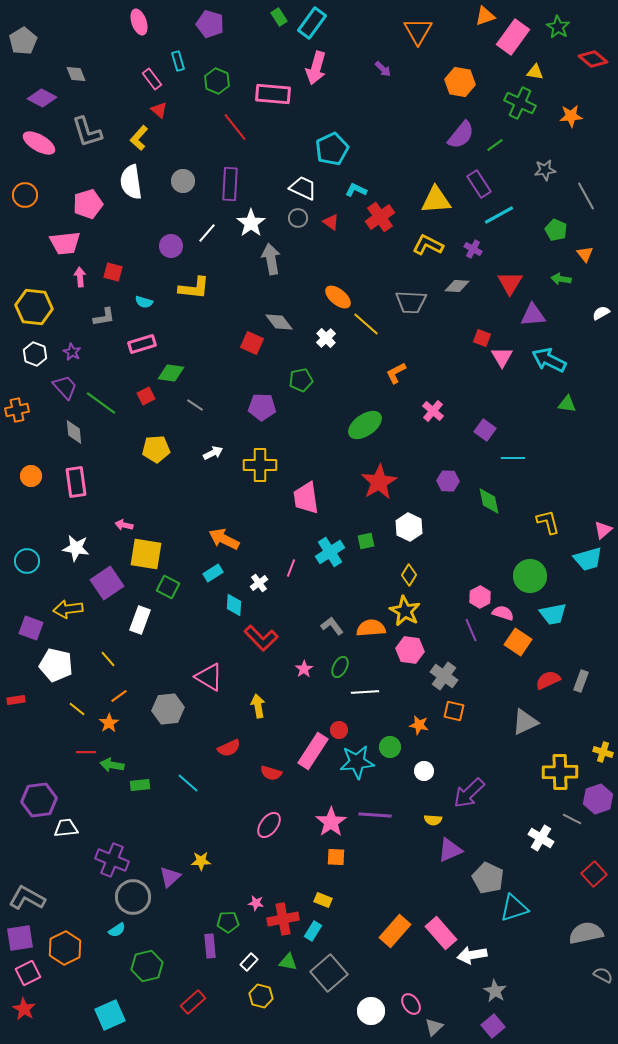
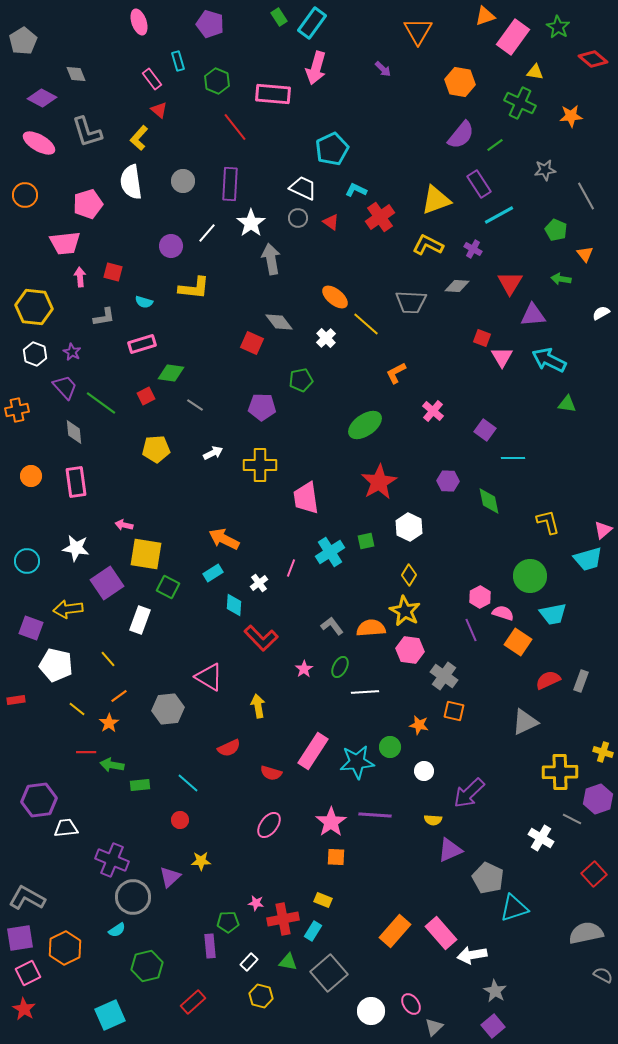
yellow triangle at (436, 200): rotated 16 degrees counterclockwise
orange ellipse at (338, 297): moved 3 px left
red circle at (339, 730): moved 159 px left, 90 px down
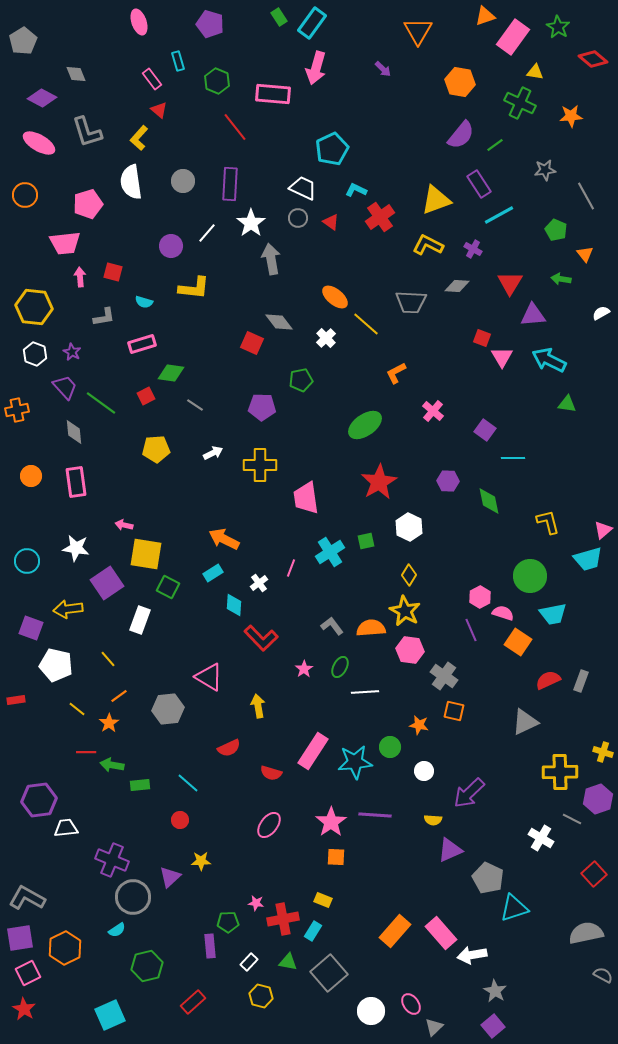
cyan star at (357, 762): moved 2 px left
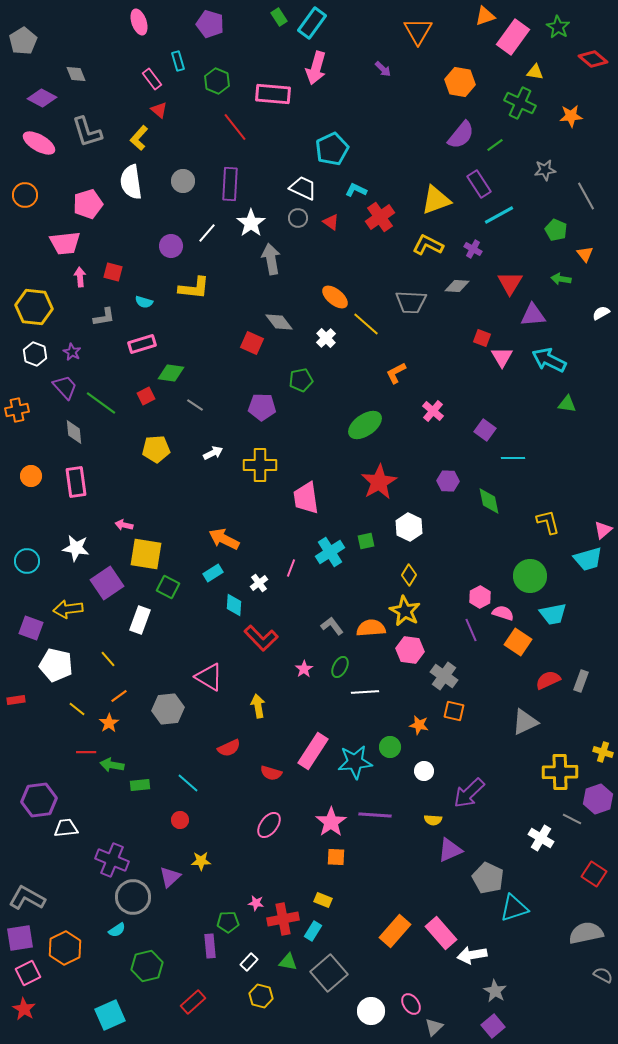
red square at (594, 874): rotated 15 degrees counterclockwise
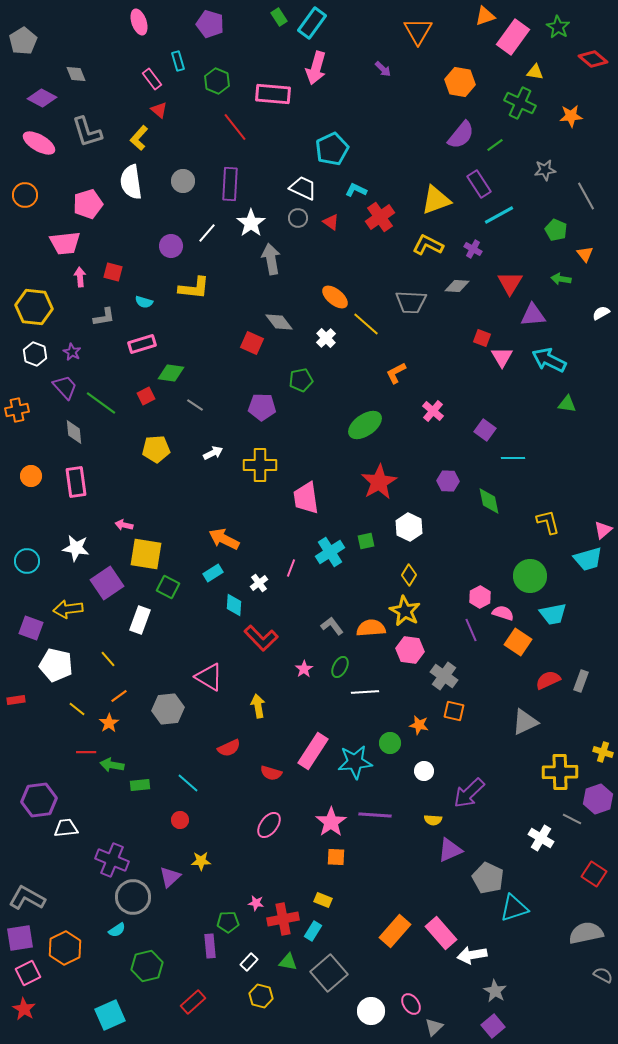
green circle at (390, 747): moved 4 px up
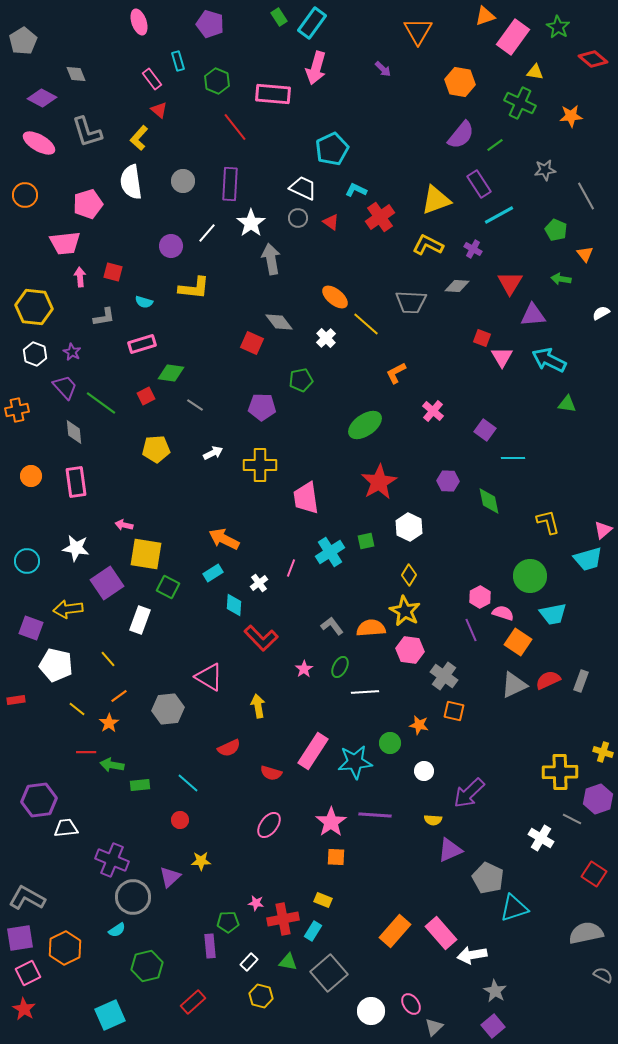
gray triangle at (525, 722): moved 11 px left, 37 px up
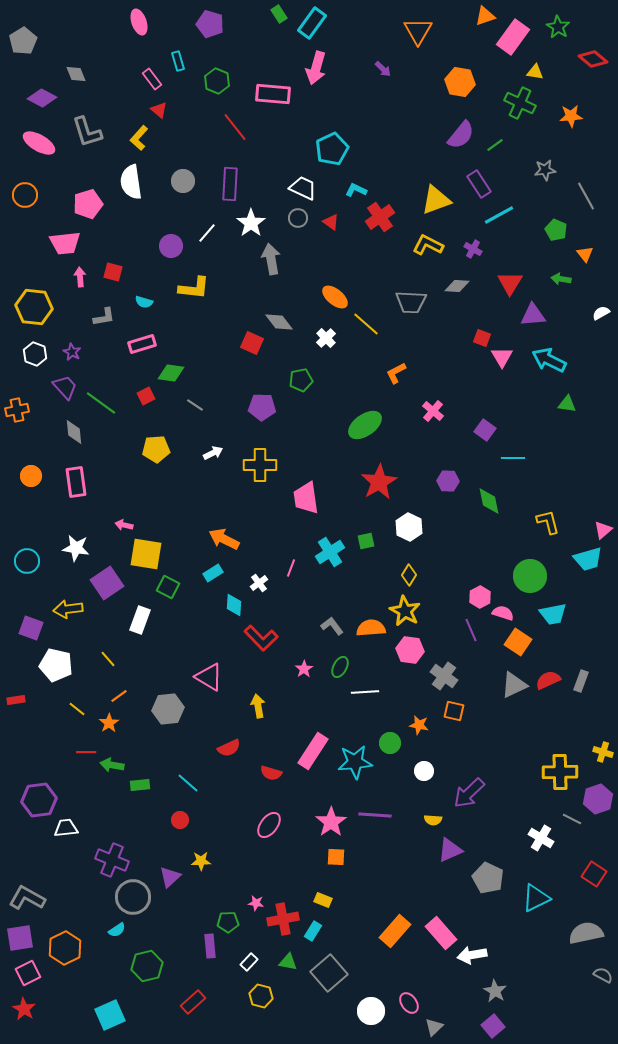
green rectangle at (279, 17): moved 3 px up
cyan triangle at (514, 908): moved 22 px right, 10 px up; rotated 8 degrees counterclockwise
pink ellipse at (411, 1004): moved 2 px left, 1 px up
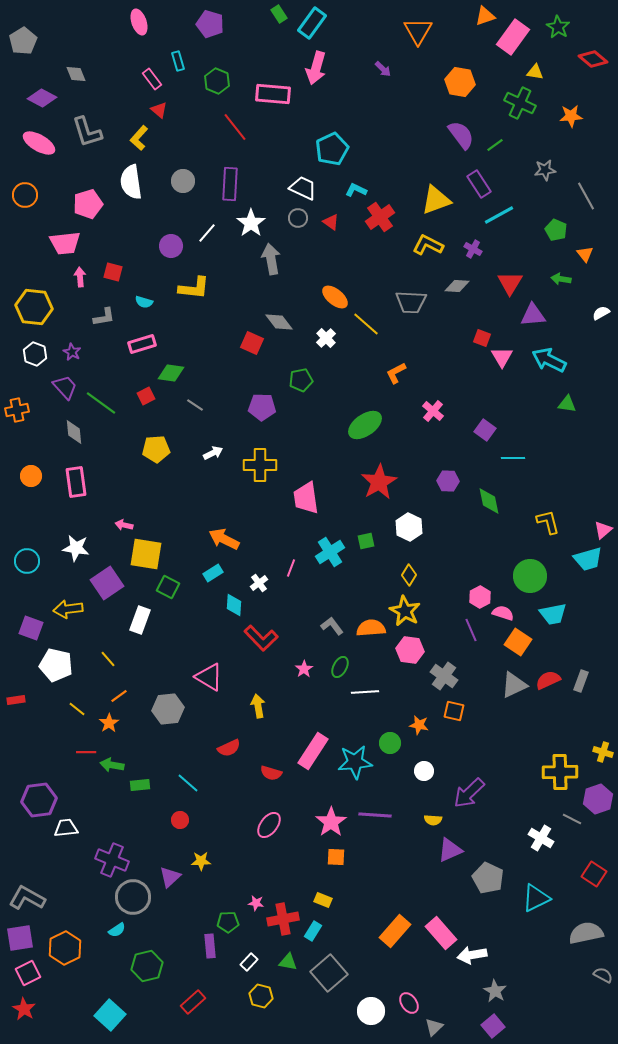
purple semicircle at (461, 135): rotated 76 degrees counterclockwise
cyan square at (110, 1015): rotated 24 degrees counterclockwise
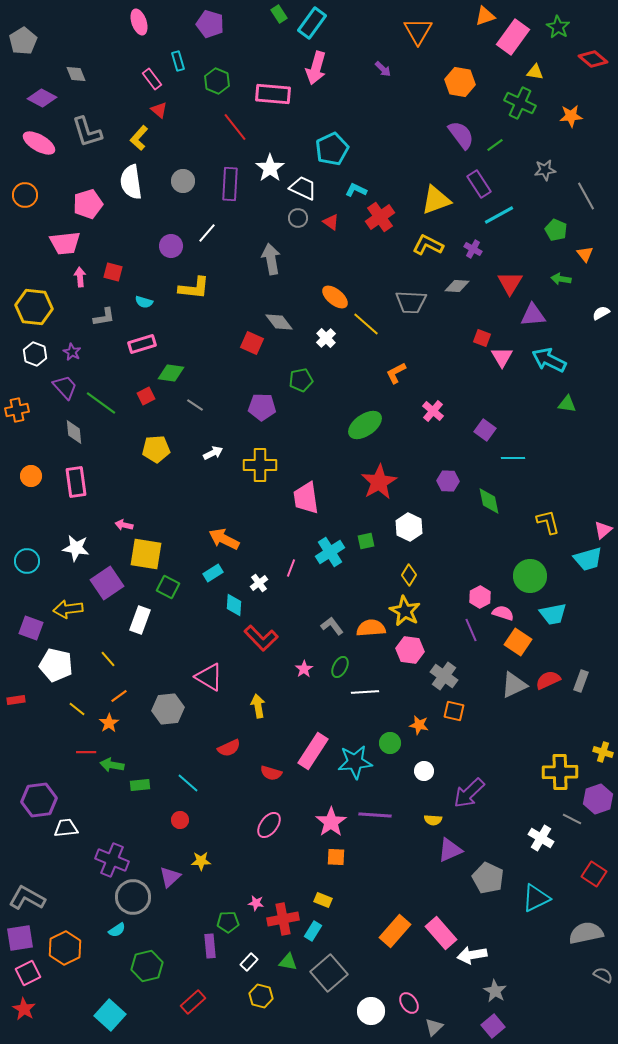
white star at (251, 223): moved 19 px right, 55 px up
